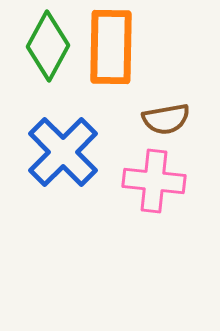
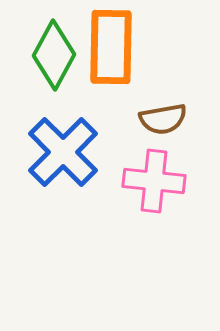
green diamond: moved 6 px right, 9 px down
brown semicircle: moved 3 px left
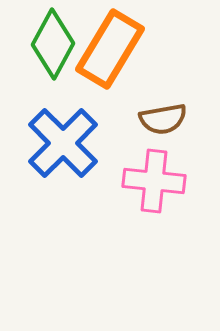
orange rectangle: moved 1 px left, 2 px down; rotated 30 degrees clockwise
green diamond: moved 1 px left, 11 px up
blue cross: moved 9 px up
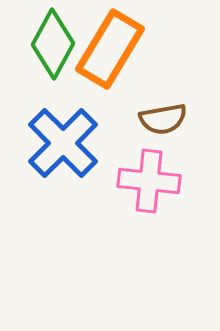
pink cross: moved 5 px left
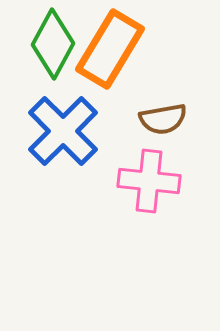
blue cross: moved 12 px up
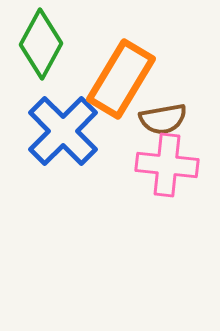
green diamond: moved 12 px left
orange rectangle: moved 11 px right, 30 px down
pink cross: moved 18 px right, 16 px up
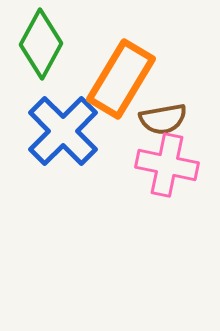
pink cross: rotated 6 degrees clockwise
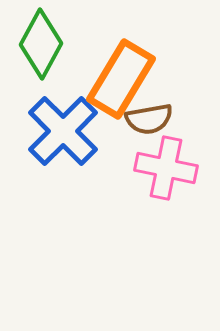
brown semicircle: moved 14 px left
pink cross: moved 1 px left, 3 px down
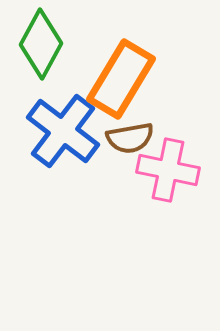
brown semicircle: moved 19 px left, 19 px down
blue cross: rotated 8 degrees counterclockwise
pink cross: moved 2 px right, 2 px down
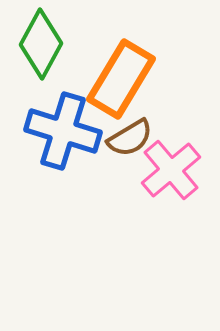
blue cross: rotated 20 degrees counterclockwise
brown semicircle: rotated 21 degrees counterclockwise
pink cross: moved 3 px right; rotated 38 degrees clockwise
